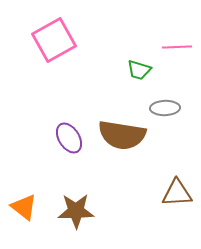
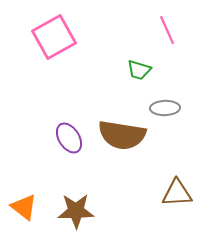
pink square: moved 3 px up
pink line: moved 10 px left, 17 px up; rotated 68 degrees clockwise
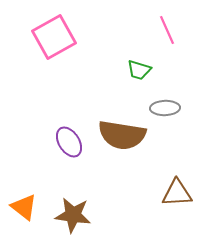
purple ellipse: moved 4 px down
brown star: moved 3 px left, 4 px down; rotated 9 degrees clockwise
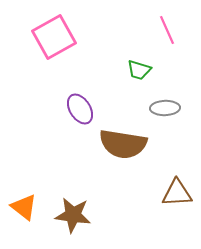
brown semicircle: moved 1 px right, 9 px down
purple ellipse: moved 11 px right, 33 px up
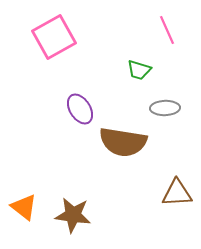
brown semicircle: moved 2 px up
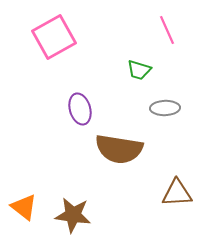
purple ellipse: rotated 16 degrees clockwise
brown semicircle: moved 4 px left, 7 px down
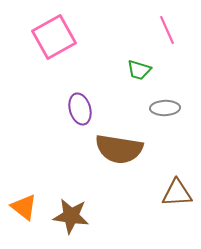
brown star: moved 2 px left, 1 px down
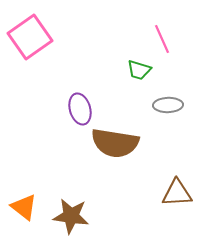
pink line: moved 5 px left, 9 px down
pink square: moved 24 px left; rotated 6 degrees counterclockwise
gray ellipse: moved 3 px right, 3 px up
brown semicircle: moved 4 px left, 6 px up
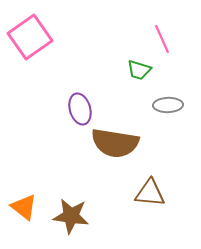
brown triangle: moved 27 px left; rotated 8 degrees clockwise
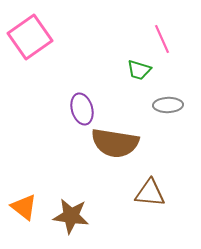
purple ellipse: moved 2 px right
